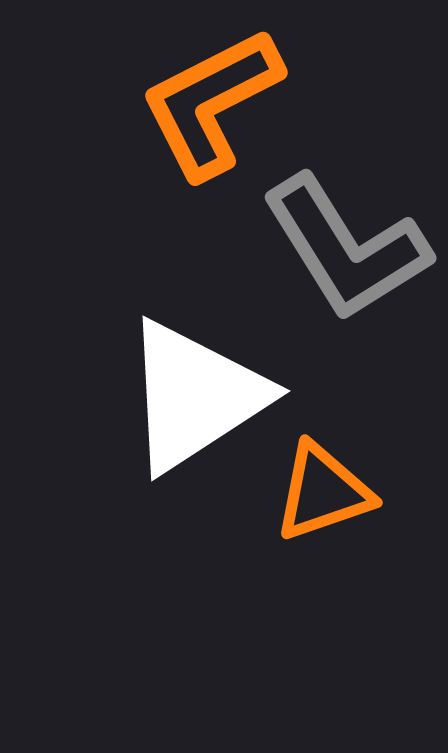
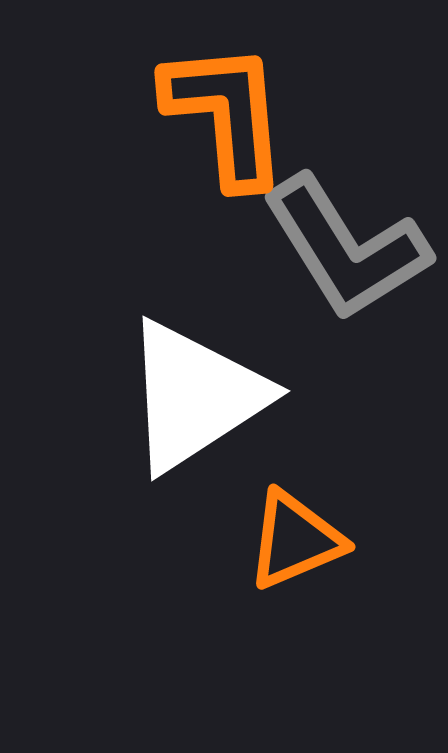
orange L-shape: moved 15 px right, 11 px down; rotated 112 degrees clockwise
orange triangle: moved 28 px left, 48 px down; rotated 4 degrees counterclockwise
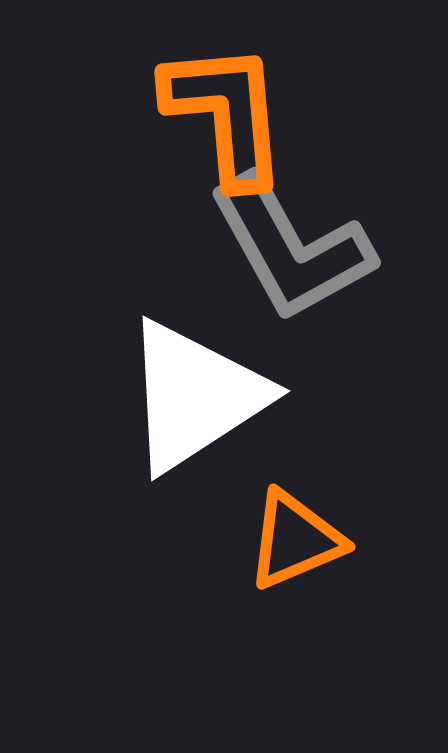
gray L-shape: moved 55 px left; rotated 3 degrees clockwise
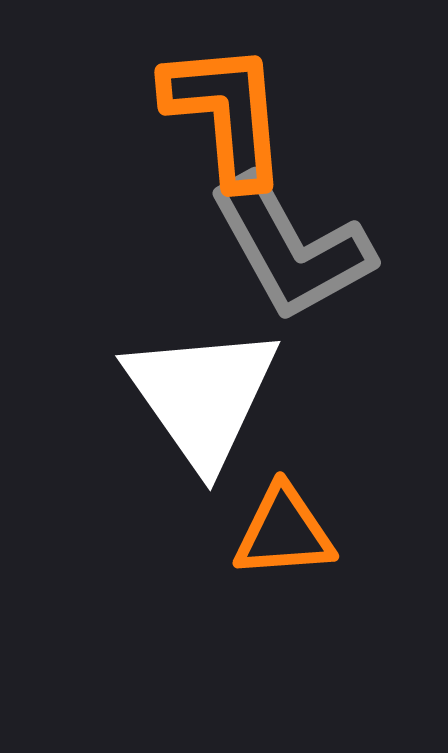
white triangle: moved 7 px right; rotated 32 degrees counterclockwise
orange triangle: moved 11 px left, 8 px up; rotated 19 degrees clockwise
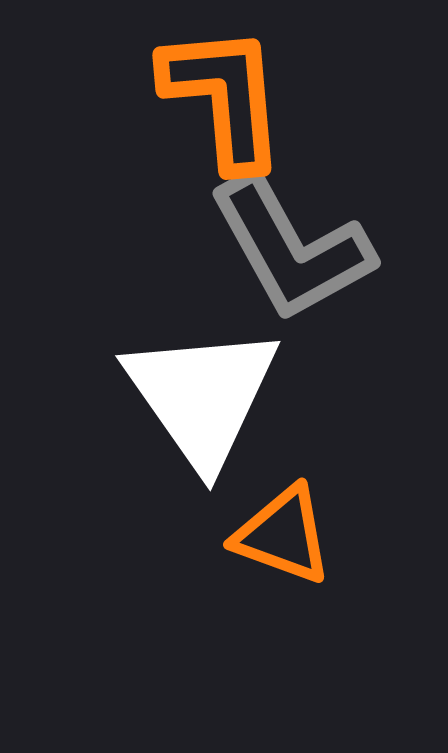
orange L-shape: moved 2 px left, 17 px up
orange triangle: moved 1 px left, 3 px down; rotated 24 degrees clockwise
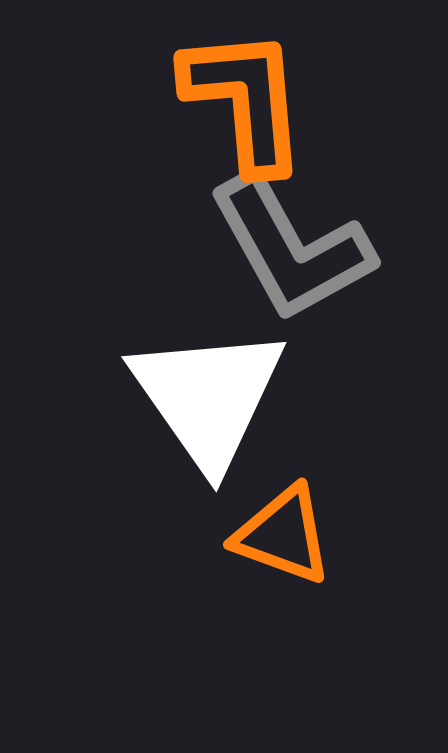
orange L-shape: moved 21 px right, 3 px down
white triangle: moved 6 px right, 1 px down
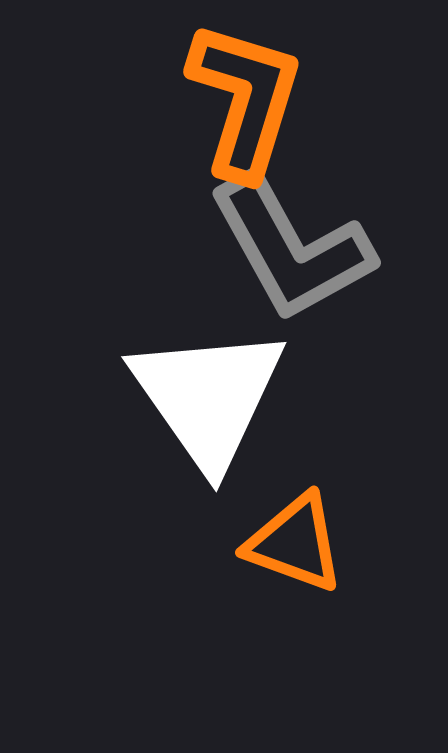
orange L-shape: rotated 22 degrees clockwise
orange triangle: moved 12 px right, 8 px down
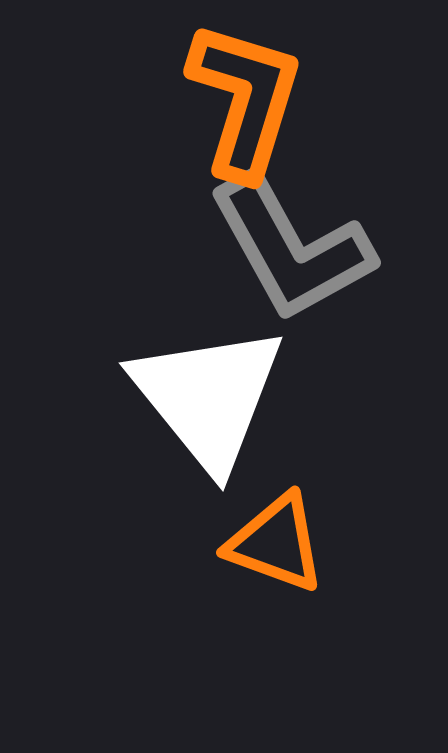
white triangle: rotated 4 degrees counterclockwise
orange triangle: moved 19 px left
